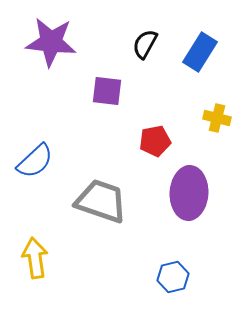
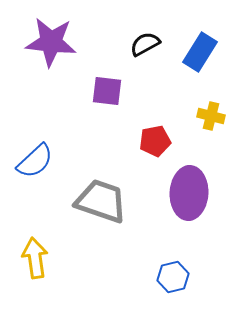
black semicircle: rotated 32 degrees clockwise
yellow cross: moved 6 px left, 2 px up
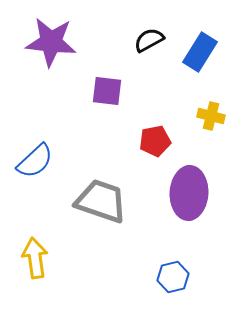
black semicircle: moved 4 px right, 4 px up
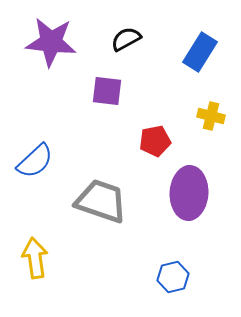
black semicircle: moved 23 px left, 1 px up
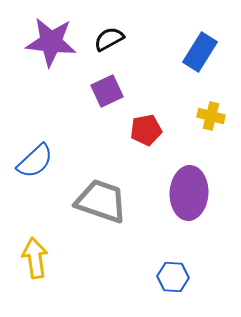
black semicircle: moved 17 px left
purple square: rotated 32 degrees counterclockwise
red pentagon: moved 9 px left, 11 px up
blue hexagon: rotated 16 degrees clockwise
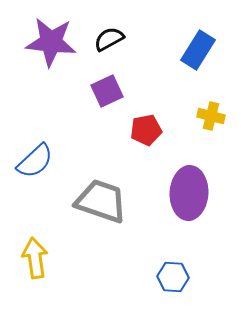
blue rectangle: moved 2 px left, 2 px up
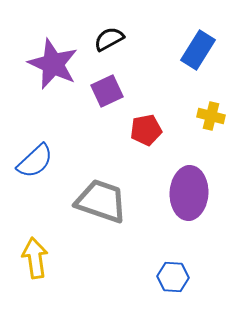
purple star: moved 2 px right, 22 px down; rotated 18 degrees clockwise
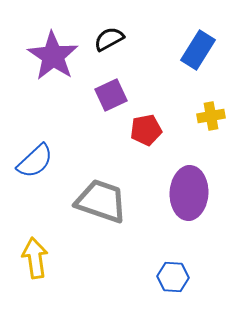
purple star: moved 8 px up; rotated 9 degrees clockwise
purple square: moved 4 px right, 4 px down
yellow cross: rotated 24 degrees counterclockwise
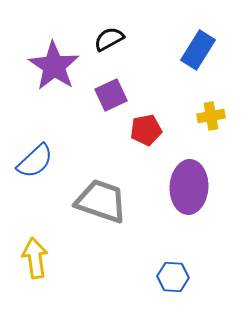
purple star: moved 1 px right, 10 px down
purple ellipse: moved 6 px up
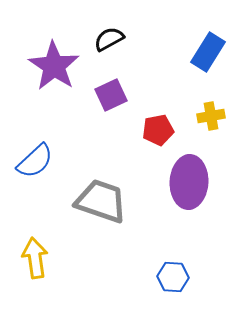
blue rectangle: moved 10 px right, 2 px down
red pentagon: moved 12 px right
purple ellipse: moved 5 px up
